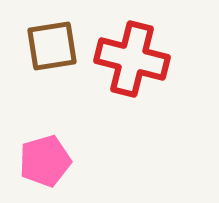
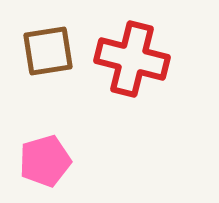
brown square: moved 4 px left, 5 px down
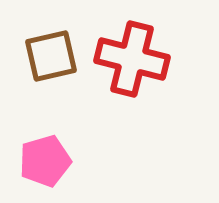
brown square: moved 3 px right, 5 px down; rotated 4 degrees counterclockwise
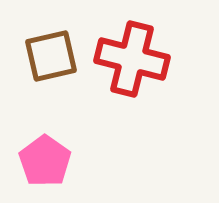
pink pentagon: rotated 21 degrees counterclockwise
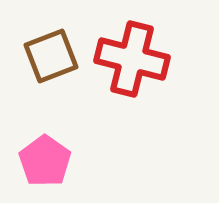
brown square: rotated 8 degrees counterclockwise
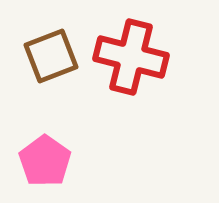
red cross: moved 1 px left, 2 px up
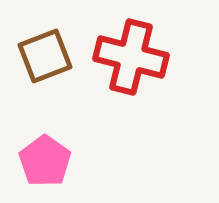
brown square: moved 6 px left
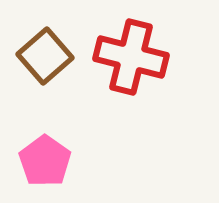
brown square: rotated 20 degrees counterclockwise
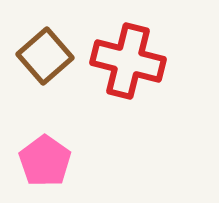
red cross: moved 3 px left, 4 px down
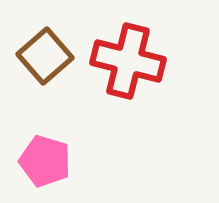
pink pentagon: rotated 18 degrees counterclockwise
